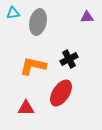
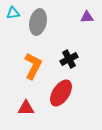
orange L-shape: rotated 104 degrees clockwise
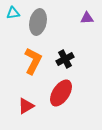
purple triangle: moved 1 px down
black cross: moved 4 px left
orange L-shape: moved 5 px up
red triangle: moved 2 px up; rotated 30 degrees counterclockwise
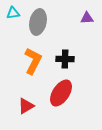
black cross: rotated 30 degrees clockwise
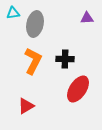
gray ellipse: moved 3 px left, 2 px down
red ellipse: moved 17 px right, 4 px up
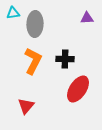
gray ellipse: rotated 10 degrees counterclockwise
red triangle: rotated 18 degrees counterclockwise
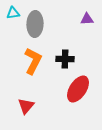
purple triangle: moved 1 px down
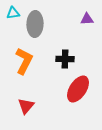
orange L-shape: moved 9 px left
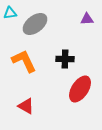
cyan triangle: moved 3 px left
gray ellipse: rotated 50 degrees clockwise
orange L-shape: rotated 52 degrees counterclockwise
red ellipse: moved 2 px right
red triangle: rotated 42 degrees counterclockwise
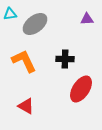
cyan triangle: moved 1 px down
red ellipse: moved 1 px right
